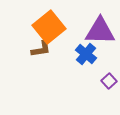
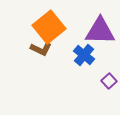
brown L-shape: rotated 35 degrees clockwise
blue cross: moved 2 px left, 1 px down
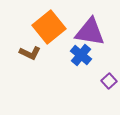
purple triangle: moved 10 px left, 1 px down; rotated 8 degrees clockwise
brown L-shape: moved 11 px left, 4 px down
blue cross: moved 3 px left
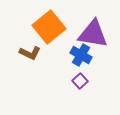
purple triangle: moved 3 px right, 2 px down
blue cross: rotated 10 degrees counterclockwise
purple square: moved 29 px left
